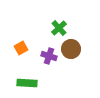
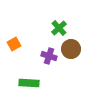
orange square: moved 7 px left, 4 px up
green rectangle: moved 2 px right
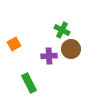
green cross: moved 3 px right, 2 px down; rotated 21 degrees counterclockwise
purple cross: rotated 21 degrees counterclockwise
green rectangle: rotated 60 degrees clockwise
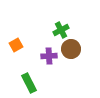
green cross: moved 1 px left; rotated 35 degrees clockwise
orange square: moved 2 px right, 1 px down
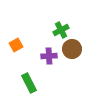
brown circle: moved 1 px right
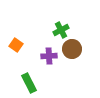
orange square: rotated 24 degrees counterclockwise
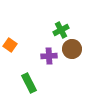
orange square: moved 6 px left
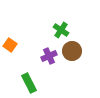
green cross: rotated 28 degrees counterclockwise
brown circle: moved 2 px down
purple cross: rotated 21 degrees counterclockwise
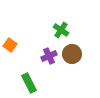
brown circle: moved 3 px down
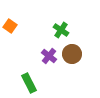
orange square: moved 19 px up
purple cross: rotated 28 degrees counterclockwise
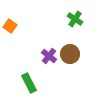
green cross: moved 14 px right, 11 px up
brown circle: moved 2 px left
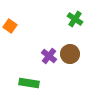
green rectangle: rotated 54 degrees counterclockwise
